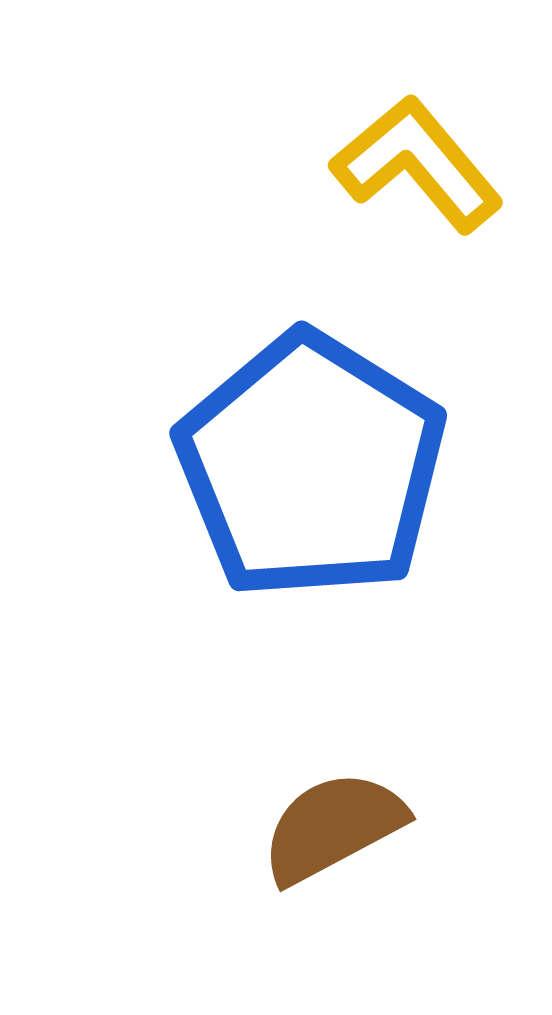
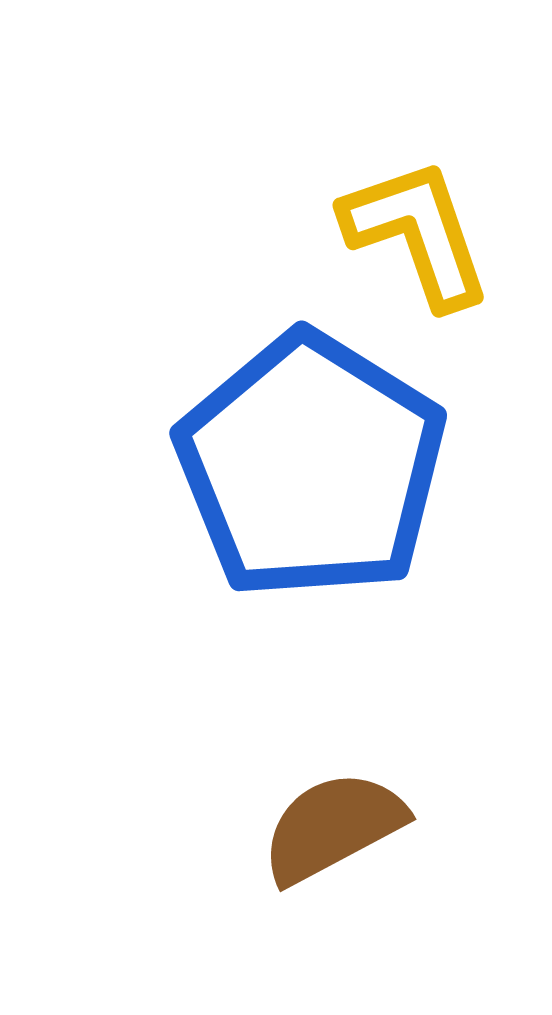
yellow L-shape: moved 69 px down; rotated 21 degrees clockwise
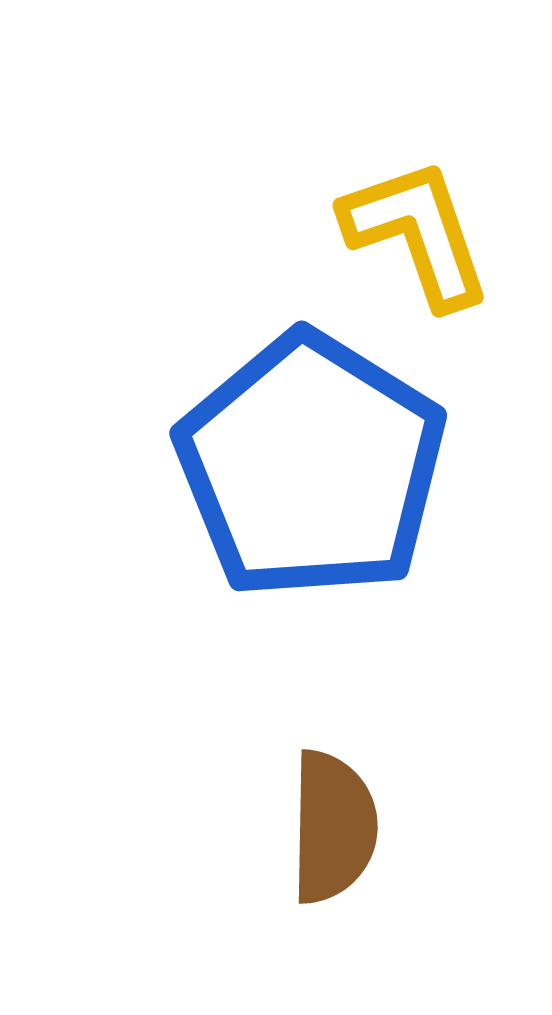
brown semicircle: rotated 119 degrees clockwise
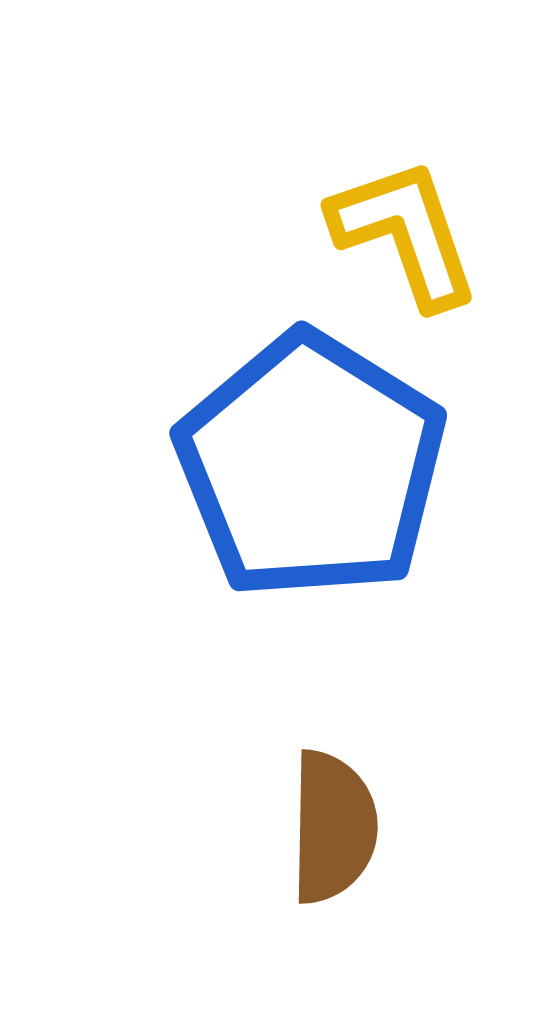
yellow L-shape: moved 12 px left
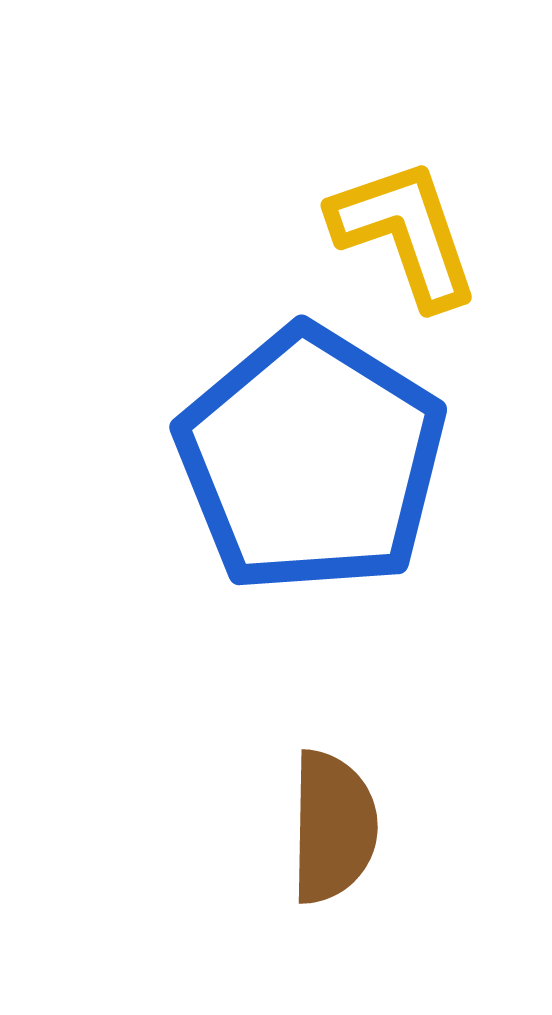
blue pentagon: moved 6 px up
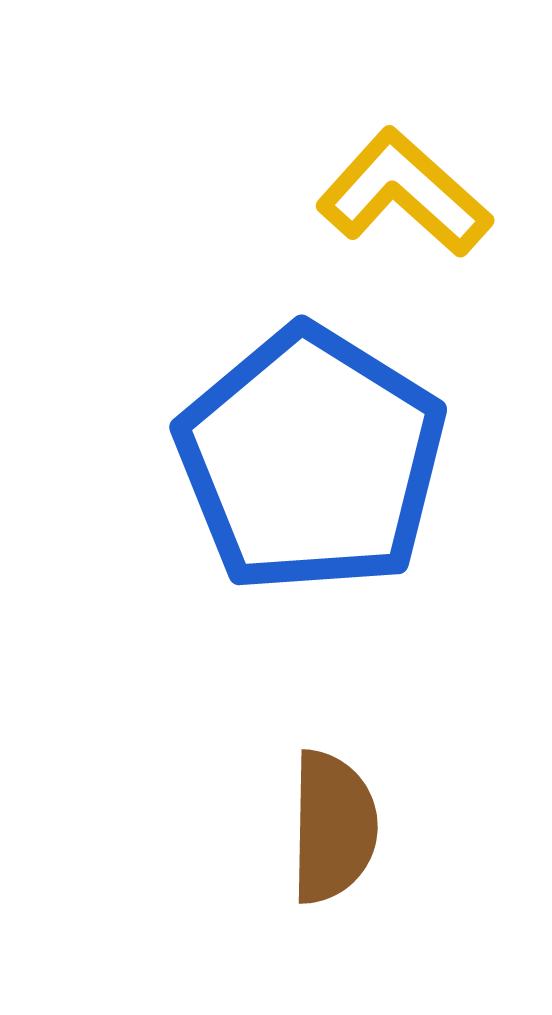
yellow L-shape: moved 1 px left, 40 px up; rotated 29 degrees counterclockwise
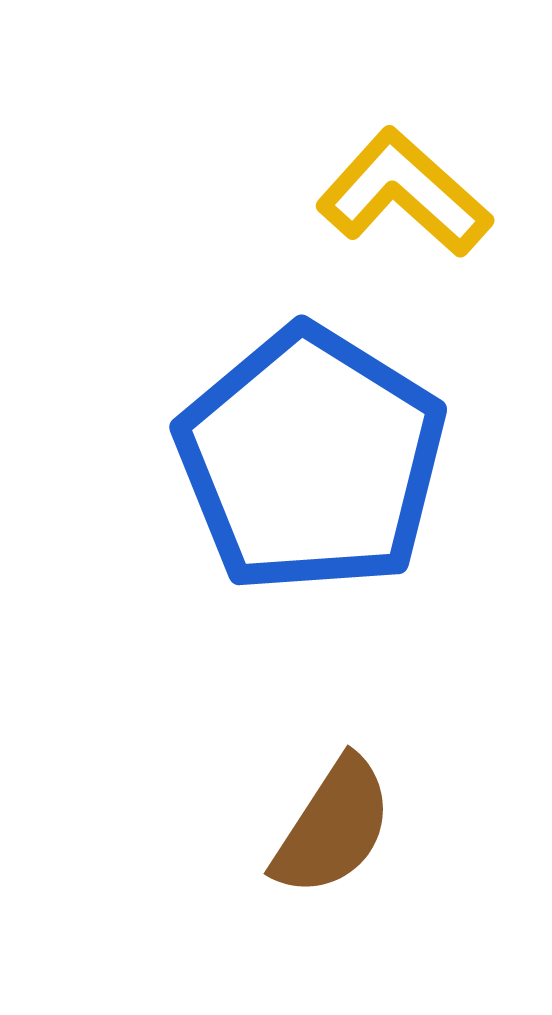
brown semicircle: rotated 32 degrees clockwise
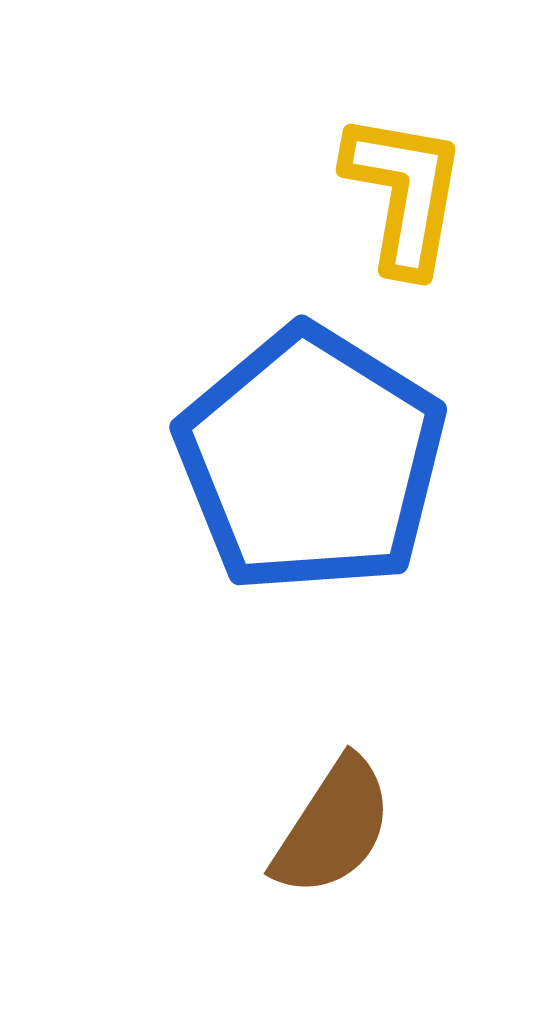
yellow L-shape: rotated 58 degrees clockwise
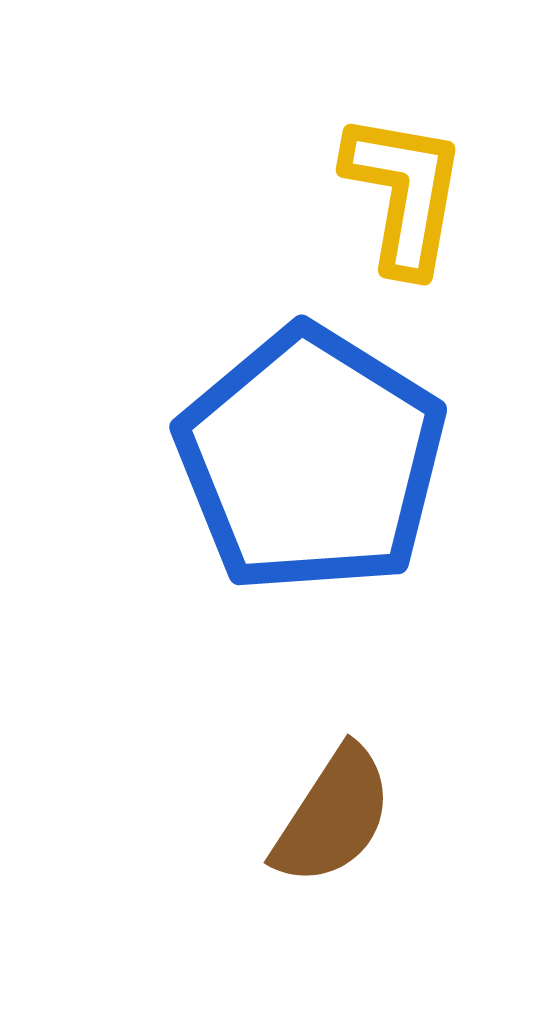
brown semicircle: moved 11 px up
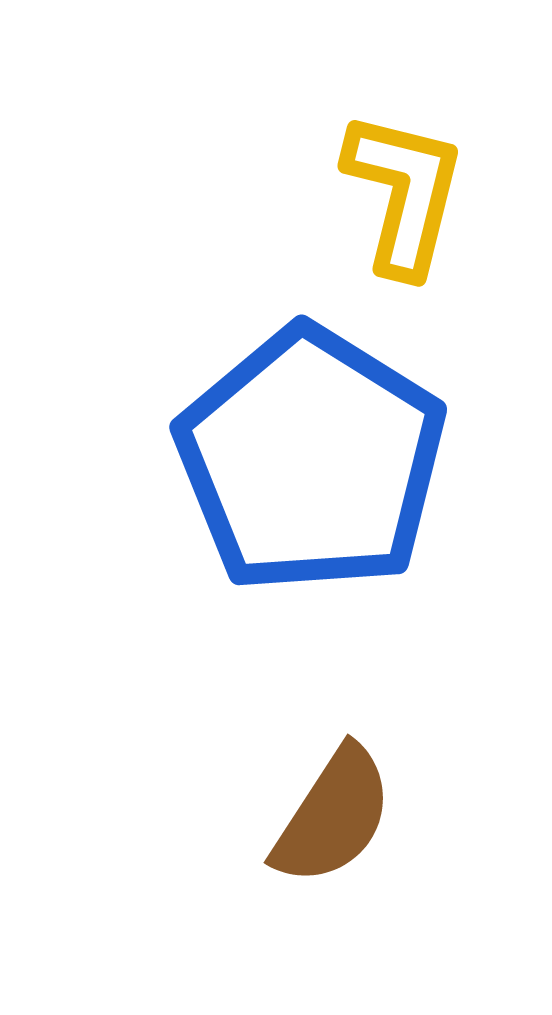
yellow L-shape: rotated 4 degrees clockwise
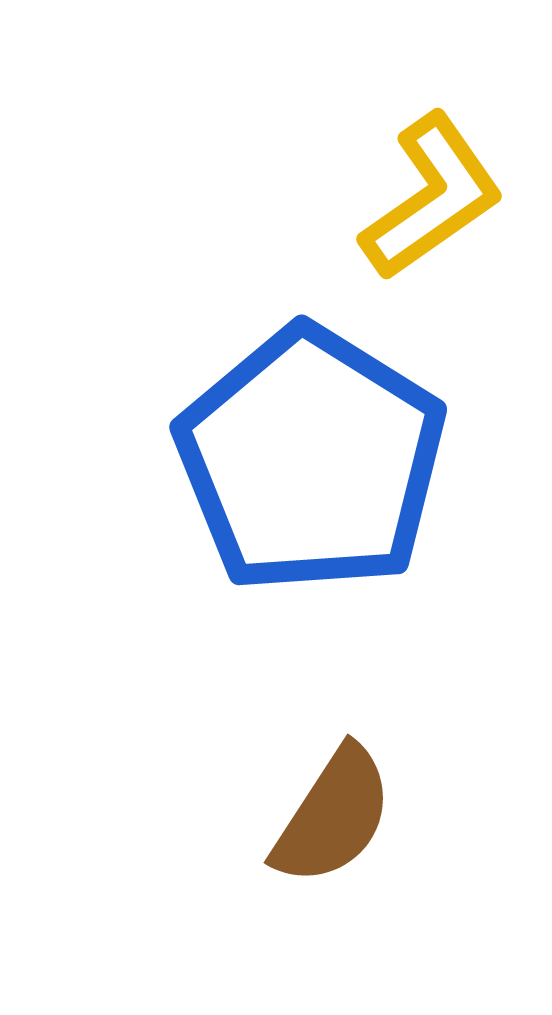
yellow L-shape: moved 28 px right, 4 px down; rotated 41 degrees clockwise
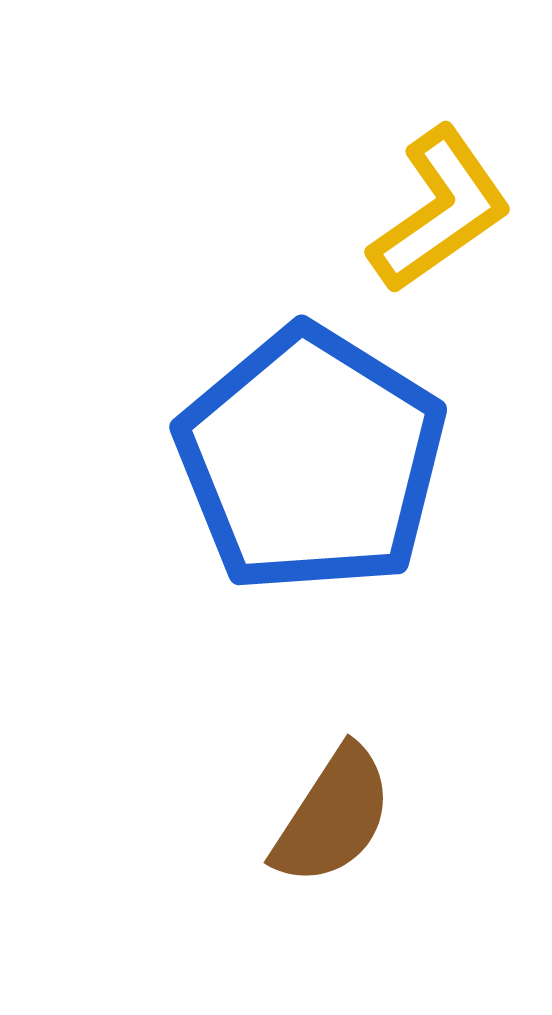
yellow L-shape: moved 8 px right, 13 px down
